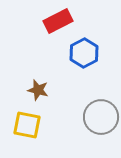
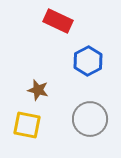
red rectangle: rotated 52 degrees clockwise
blue hexagon: moved 4 px right, 8 px down
gray circle: moved 11 px left, 2 px down
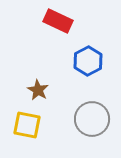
brown star: rotated 15 degrees clockwise
gray circle: moved 2 px right
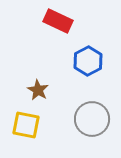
yellow square: moved 1 px left
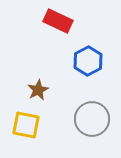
brown star: rotated 15 degrees clockwise
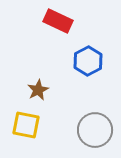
gray circle: moved 3 px right, 11 px down
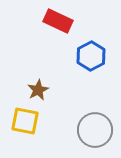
blue hexagon: moved 3 px right, 5 px up
yellow square: moved 1 px left, 4 px up
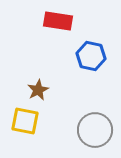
red rectangle: rotated 16 degrees counterclockwise
blue hexagon: rotated 20 degrees counterclockwise
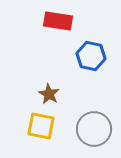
brown star: moved 11 px right, 4 px down; rotated 15 degrees counterclockwise
yellow square: moved 16 px right, 5 px down
gray circle: moved 1 px left, 1 px up
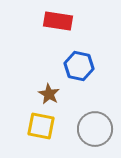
blue hexagon: moved 12 px left, 10 px down
gray circle: moved 1 px right
